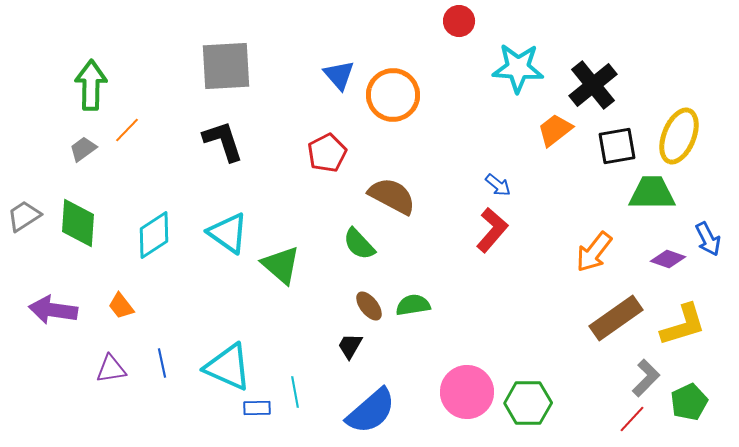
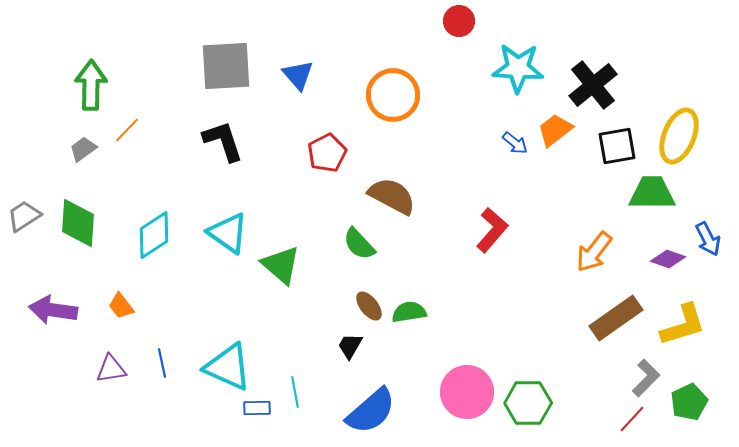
blue triangle at (339, 75): moved 41 px left
blue arrow at (498, 185): moved 17 px right, 42 px up
green semicircle at (413, 305): moved 4 px left, 7 px down
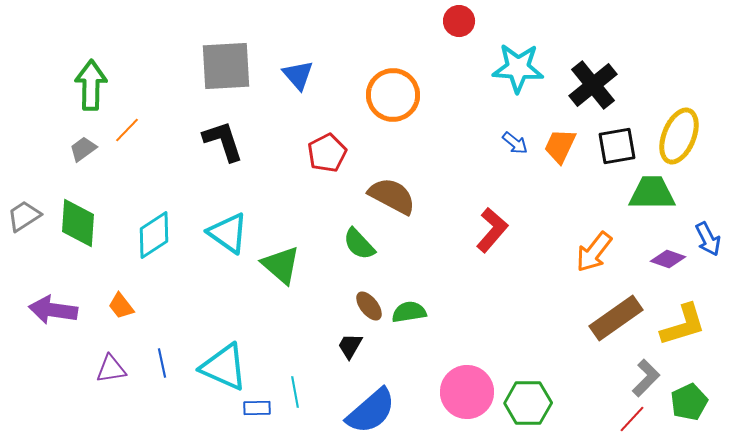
orange trapezoid at (555, 130): moved 5 px right, 16 px down; rotated 27 degrees counterclockwise
cyan triangle at (228, 367): moved 4 px left
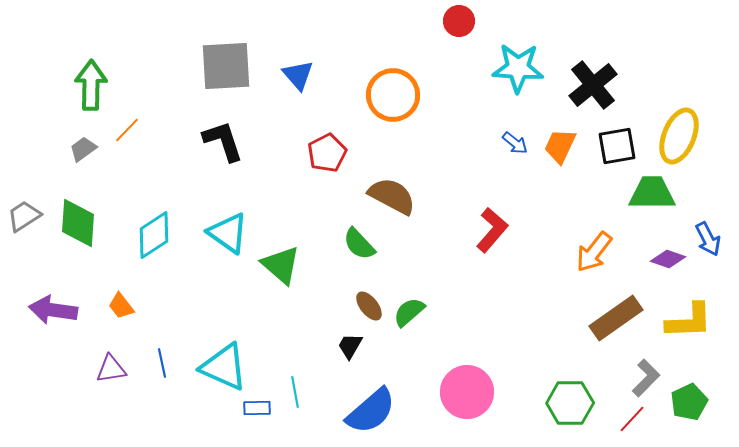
green semicircle at (409, 312): rotated 32 degrees counterclockwise
yellow L-shape at (683, 325): moved 6 px right, 4 px up; rotated 15 degrees clockwise
green hexagon at (528, 403): moved 42 px right
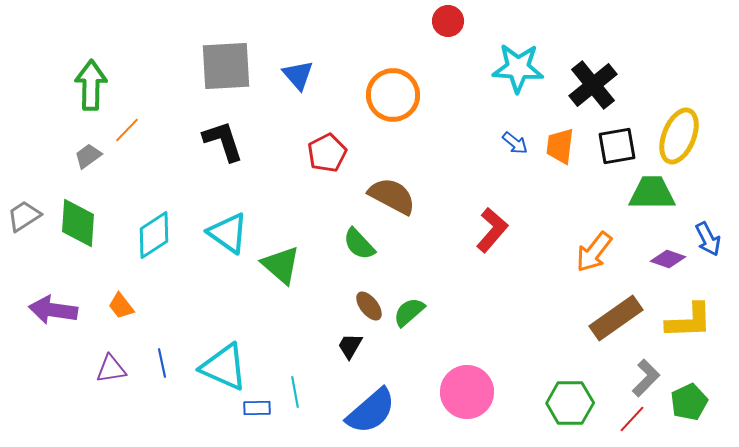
red circle at (459, 21): moved 11 px left
orange trapezoid at (560, 146): rotated 18 degrees counterclockwise
gray trapezoid at (83, 149): moved 5 px right, 7 px down
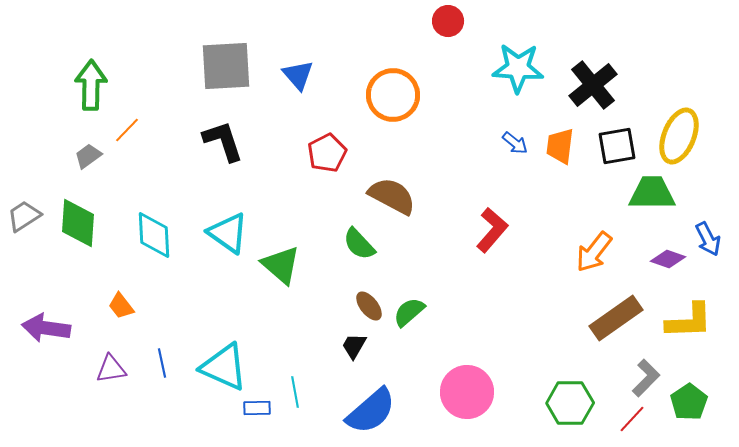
cyan diamond at (154, 235): rotated 60 degrees counterclockwise
purple arrow at (53, 310): moved 7 px left, 18 px down
black trapezoid at (350, 346): moved 4 px right
green pentagon at (689, 402): rotated 9 degrees counterclockwise
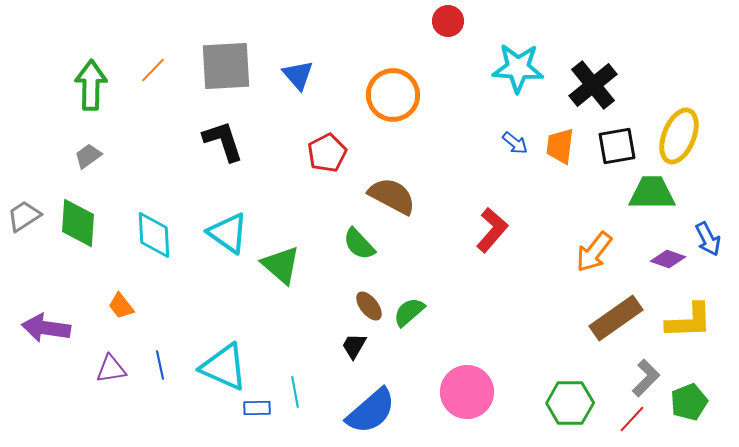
orange line at (127, 130): moved 26 px right, 60 px up
blue line at (162, 363): moved 2 px left, 2 px down
green pentagon at (689, 402): rotated 12 degrees clockwise
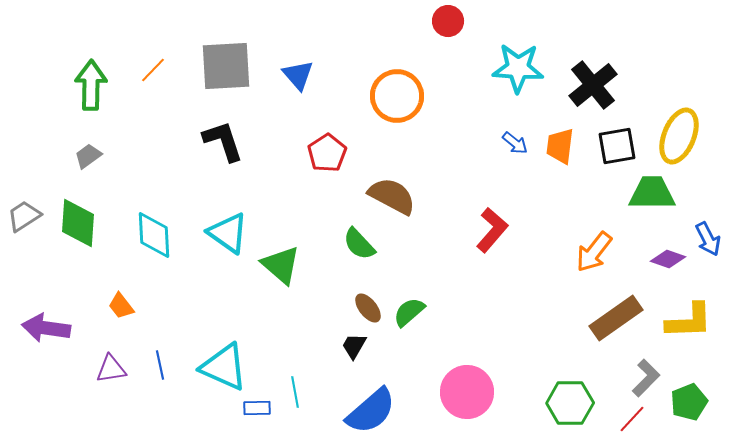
orange circle at (393, 95): moved 4 px right, 1 px down
red pentagon at (327, 153): rotated 6 degrees counterclockwise
brown ellipse at (369, 306): moved 1 px left, 2 px down
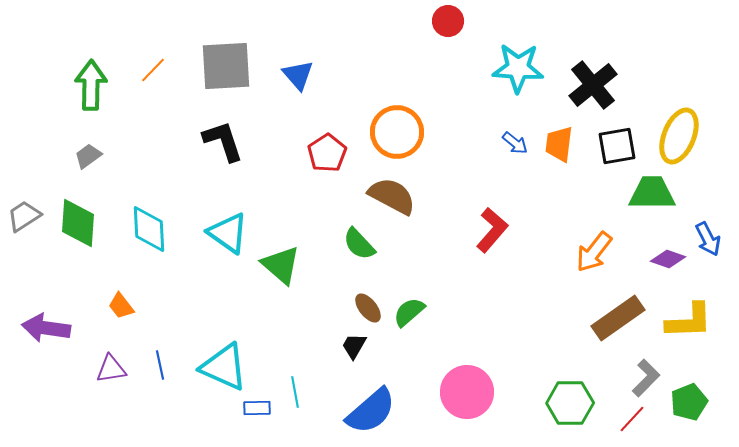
orange circle at (397, 96): moved 36 px down
orange trapezoid at (560, 146): moved 1 px left, 2 px up
cyan diamond at (154, 235): moved 5 px left, 6 px up
brown rectangle at (616, 318): moved 2 px right
